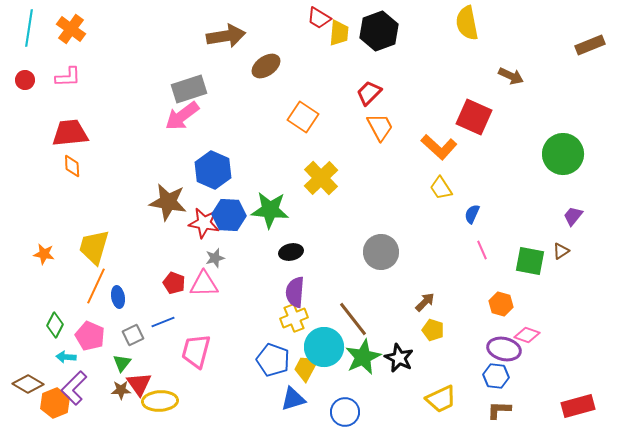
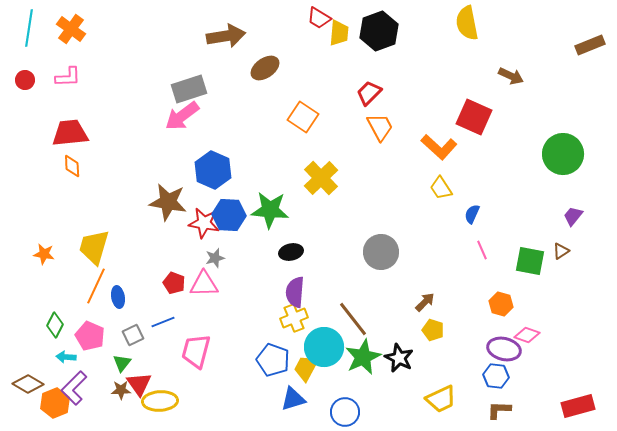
brown ellipse at (266, 66): moved 1 px left, 2 px down
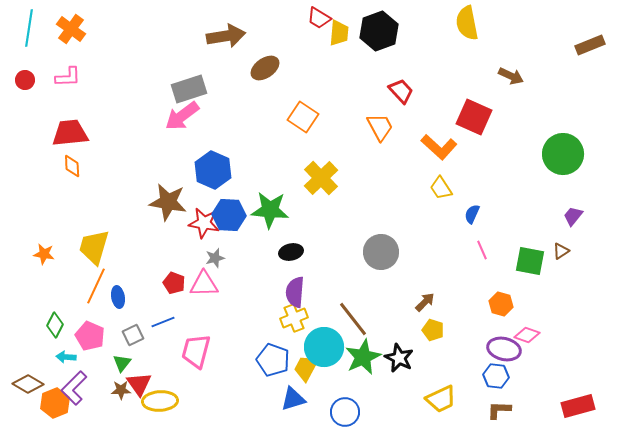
red trapezoid at (369, 93): moved 32 px right, 2 px up; rotated 92 degrees clockwise
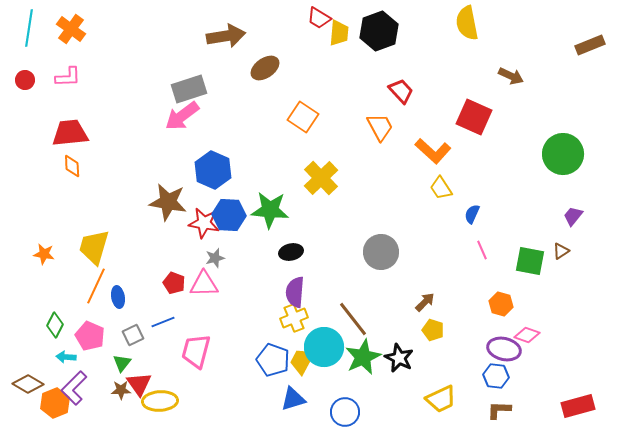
orange L-shape at (439, 147): moved 6 px left, 4 px down
yellow trapezoid at (306, 368): moved 4 px left, 7 px up
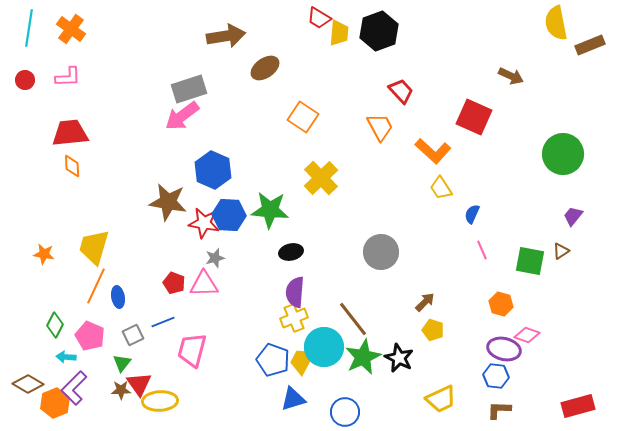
yellow semicircle at (467, 23): moved 89 px right
pink trapezoid at (196, 351): moved 4 px left, 1 px up
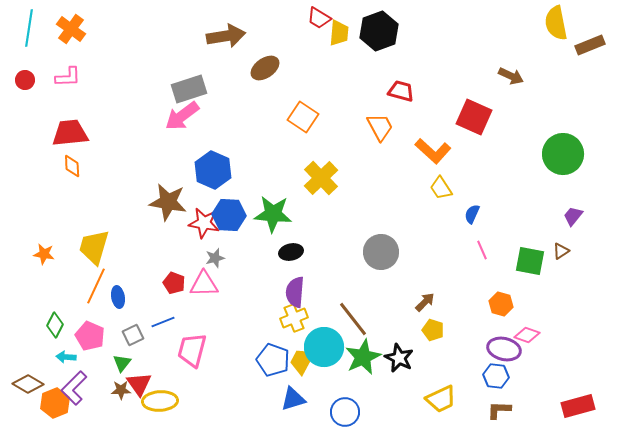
red trapezoid at (401, 91): rotated 32 degrees counterclockwise
green star at (270, 210): moved 3 px right, 4 px down
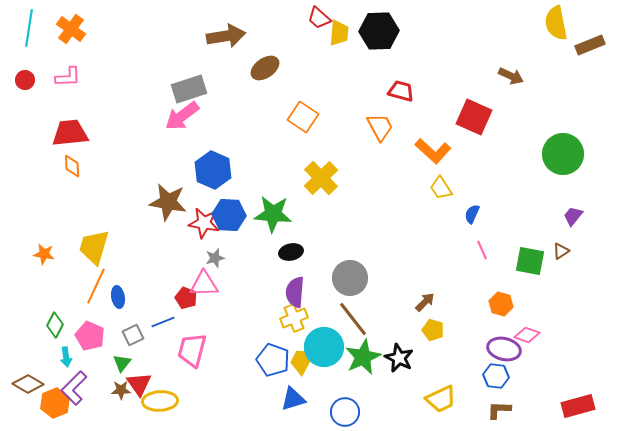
red trapezoid at (319, 18): rotated 10 degrees clockwise
black hexagon at (379, 31): rotated 18 degrees clockwise
gray circle at (381, 252): moved 31 px left, 26 px down
red pentagon at (174, 283): moved 12 px right, 15 px down
cyan arrow at (66, 357): rotated 102 degrees counterclockwise
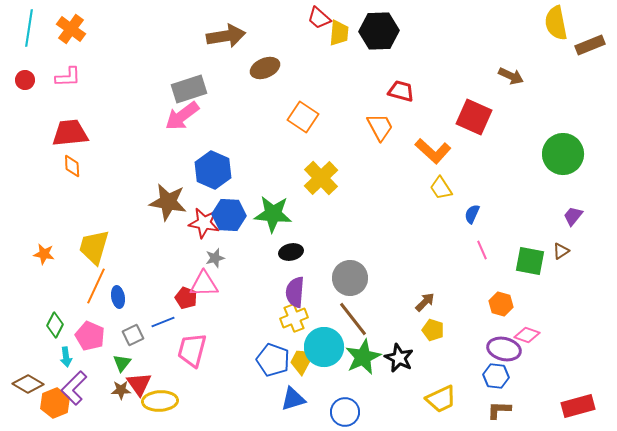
brown ellipse at (265, 68): rotated 12 degrees clockwise
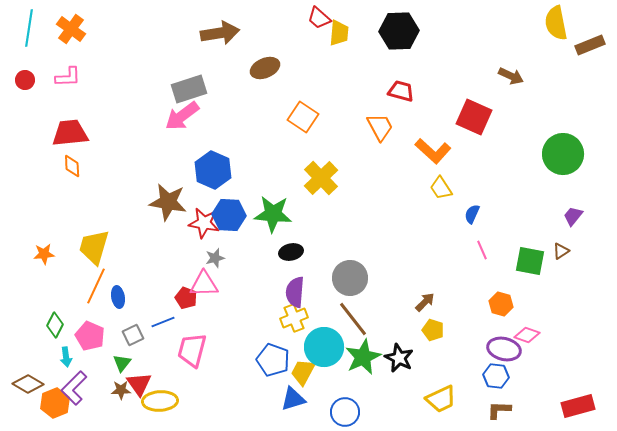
black hexagon at (379, 31): moved 20 px right
brown arrow at (226, 36): moved 6 px left, 3 px up
orange star at (44, 254): rotated 15 degrees counterclockwise
yellow trapezoid at (302, 361): moved 1 px right, 11 px down
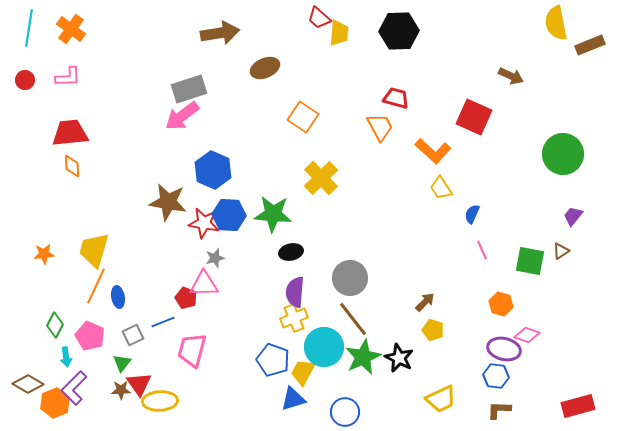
red trapezoid at (401, 91): moved 5 px left, 7 px down
yellow trapezoid at (94, 247): moved 3 px down
